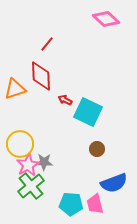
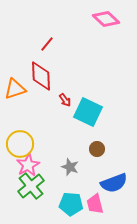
red arrow: rotated 152 degrees counterclockwise
gray star: moved 26 px right, 5 px down; rotated 18 degrees clockwise
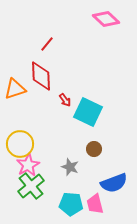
brown circle: moved 3 px left
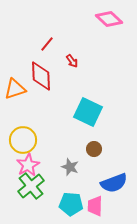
pink diamond: moved 3 px right
red arrow: moved 7 px right, 39 px up
yellow circle: moved 3 px right, 4 px up
pink trapezoid: moved 2 px down; rotated 15 degrees clockwise
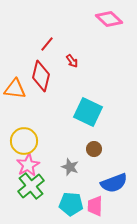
red diamond: rotated 16 degrees clockwise
orange triangle: rotated 25 degrees clockwise
yellow circle: moved 1 px right, 1 px down
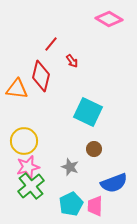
pink diamond: rotated 12 degrees counterclockwise
red line: moved 4 px right
orange triangle: moved 2 px right
pink star: moved 2 px down; rotated 15 degrees clockwise
cyan pentagon: rotated 30 degrees counterclockwise
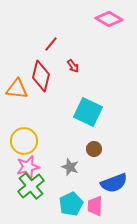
red arrow: moved 1 px right, 5 px down
